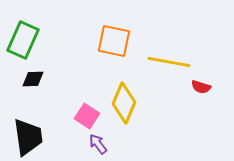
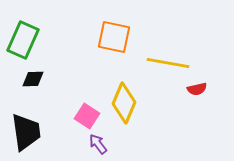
orange square: moved 4 px up
yellow line: moved 1 px left, 1 px down
red semicircle: moved 4 px left, 2 px down; rotated 30 degrees counterclockwise
black trapezoid: moved 2 px left, 5 px up
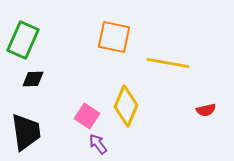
red semicircle: moved 9 px right, 21 px down
yellow diamond: moved 2 px right, 3 px down
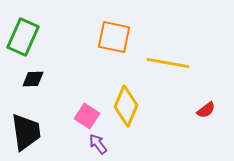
green rectangle: moved 3 px up
red semicircle: rotated 24 degrees counterclockwise
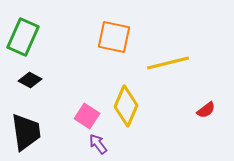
yellow line: rotated 24 degrees counterclockwise
black diamond: moved 3 px left, 1 px down; rotated 30 degrees clockwise
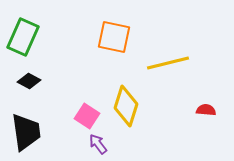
black diamond: moved 1 px left, 1 px down
yellow diamond: rotated 6 degrees counterclockwise
red semicircle: rotated 138 degrees counterclockwise
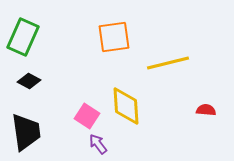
orange square: rotated 20 degrees counterclockwise
yellow diamond: rotated 21 degrees counterclockwise
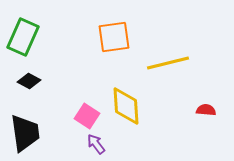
black trapezoid: moved 1 px left, 1 px down
purple arrow: moved 2 px left
